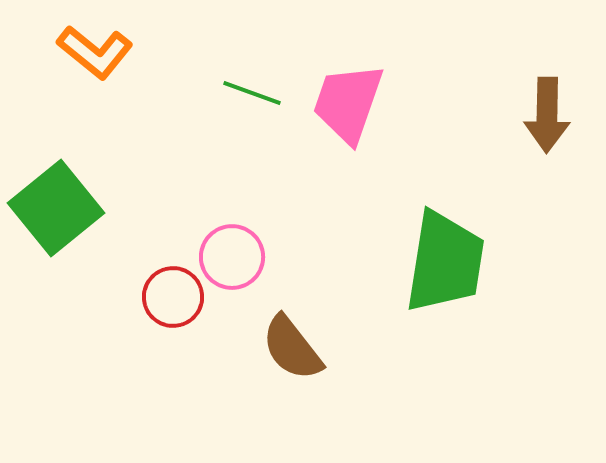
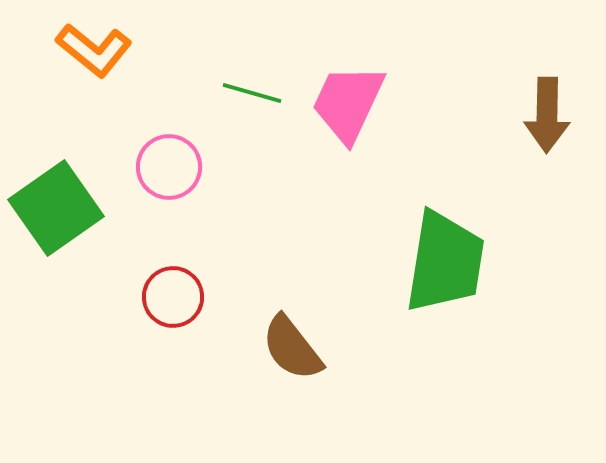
orange L-shape: moved 1 px left, 2 px up
green line: rotated 4 degrees counterclockwise
pink trapezoid: rotated 6 degrees clockwise
green square: rotated 4 degrees clockwise
pink circle: moved 63 px left, 90 px up
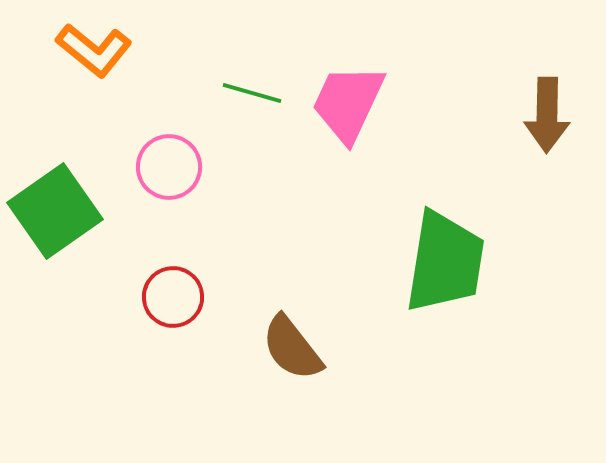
green square: moved 1 px left, 3 px down
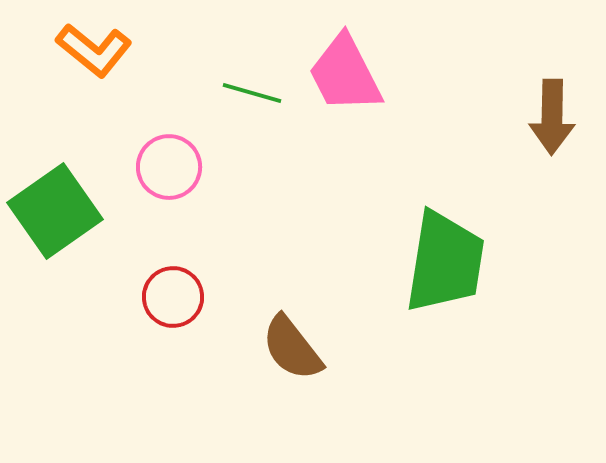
pink trapezoid: moved 3 px left, 29 px up; rotated 52 degrees counterclockwise
brown arrow: moved 5 px right, 2 px down
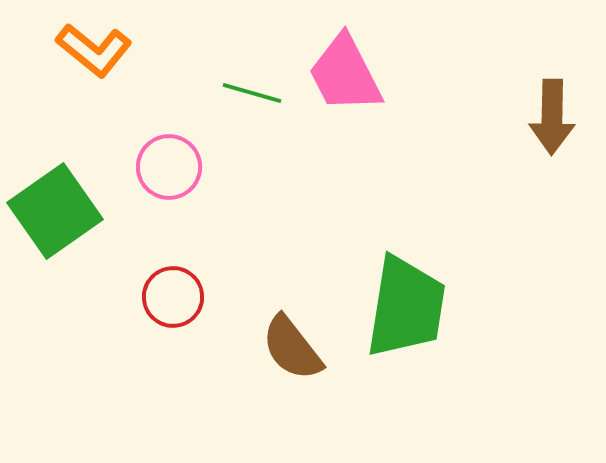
green trapezoid: moved 39 px left, 45 px down
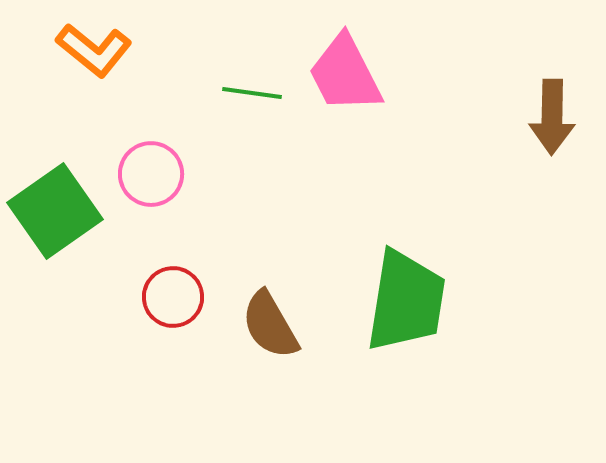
green line: rotated 8 degrees counterclockwise
pink circle: moved 18 px left, 7 px down
green trapezoid: moved 6 px up
brown semicircle: moved 22 px left, 23 px up; rotated 8 degrees clockwise
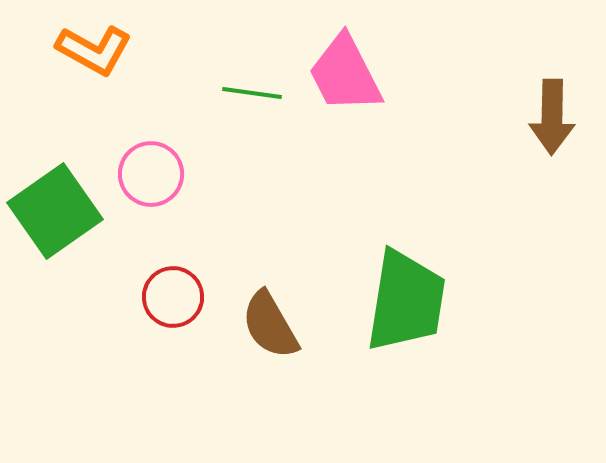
orange L-shape: rotated 10 degrees counterclockwise
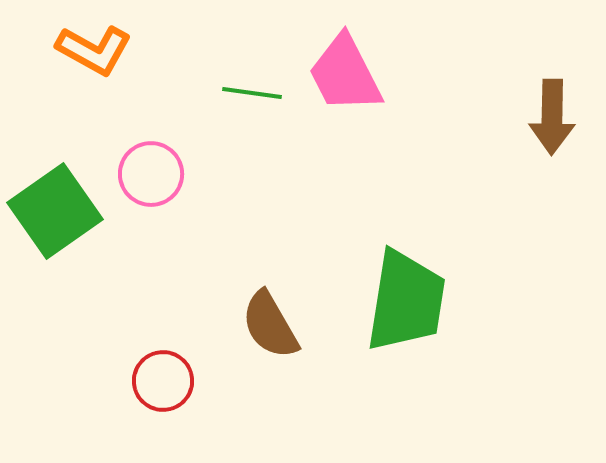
red circle: moved 10 px left, 84 px down
